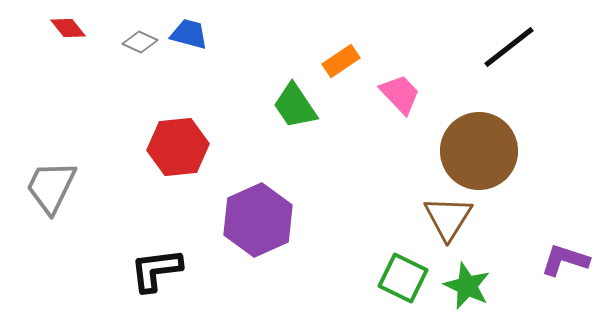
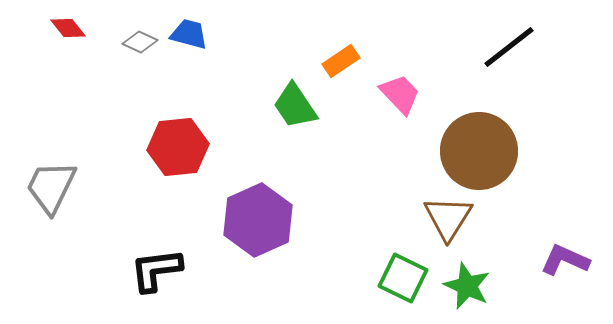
purple L-shape: rotated 6 degrees clockwise
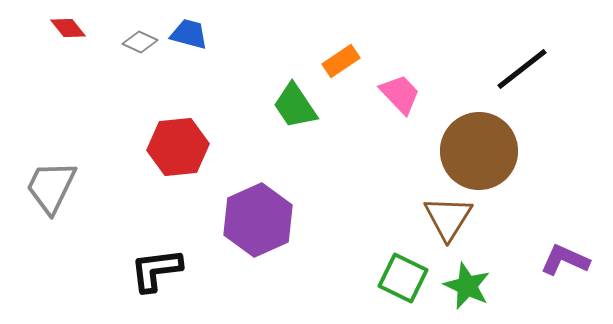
black line: moved 13 px right, 22 px down
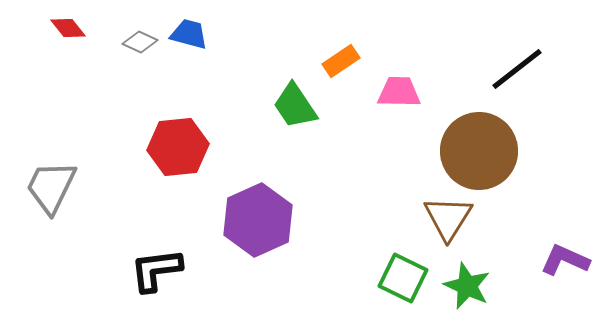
black line: moved 5 px left
pink trapezoid: moved 1 px left, 2 px up; rotated 45 degrees counterclockwise
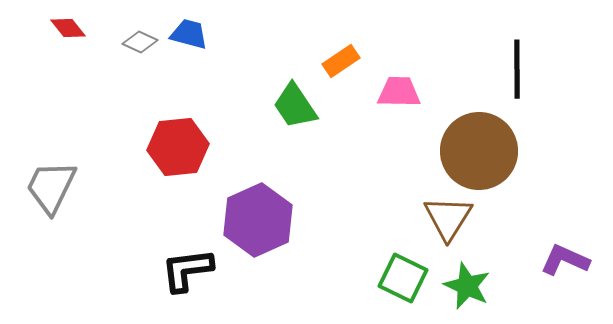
black line: rotated 52 degrees counterclockwise
black L-shape: moved 31 px right
